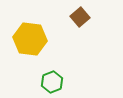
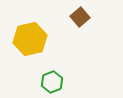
yellow hexagon: rotated 20 degrees counterclockwise
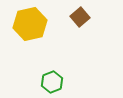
yellow hexagon: moved 15 px up
